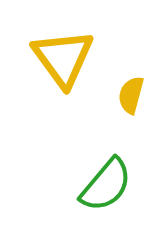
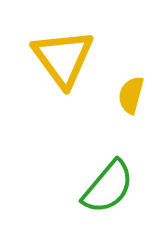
green semicircle: moved 2 px right, 2 px down
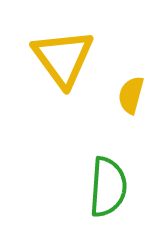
green semicircle: rotated 36 degrees counterclockwise
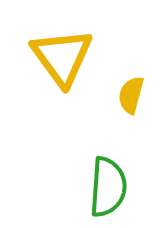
yellow triangle: moved 1 px left, 1 px up
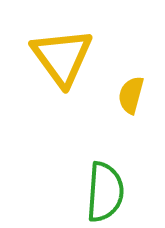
green semicircle: moved 3 px left, 5 px down
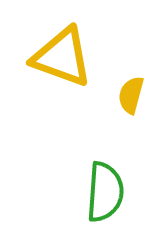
yellow triangle: rotated 34 degrees counterclockwise
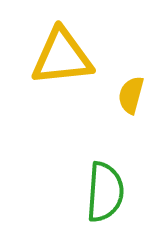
yellow triangle: rotated 26 degrees counterclockwise
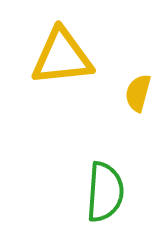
yellow semicircle: moved 7 px right, 2 px up
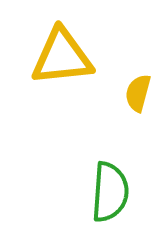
green semicircle: moved 5 px right
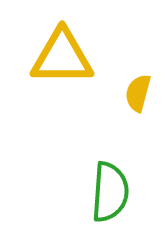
yellow triangle: rotated 6 degrees clockwise
